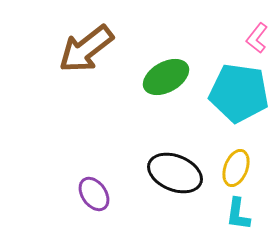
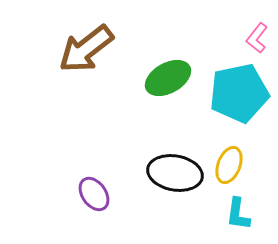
green ellipse: moved 2 px right, 1 px down
cyan pentagon: rotated 20 degrees counterclockwise
yellow ellipse: moved 7 px left, 3 px up
black ellipse: rotated 12 degrees counterclockwise
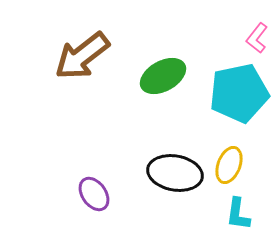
brown arrow: moved 4 px left, 7 px down
green ellipse: moved 5 px left, 2 px up
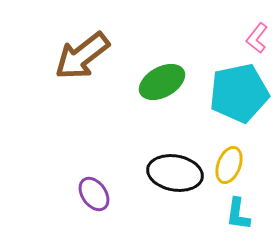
green ellipse: moved 1 px left, 6 px down
